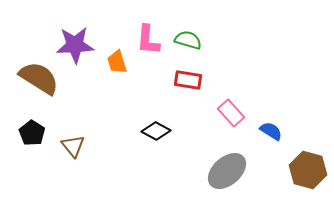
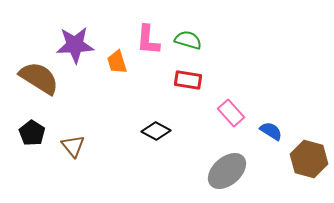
brown hexagon: moved 1 px right, 11 px up
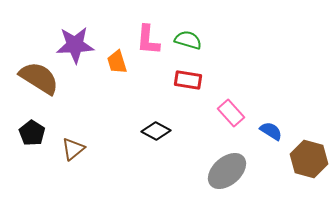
brown triangle: moved 3 px down; rotated 30 degrees clockwise
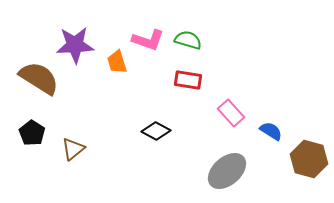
pink L-shape: rotated 76 degrees counterclockwise
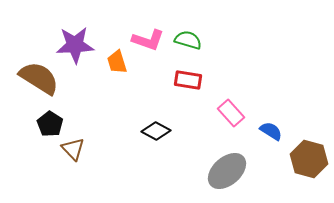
black pentagon: moved 18 px right, 9 px up
brown triangle: rotated 35 degrees counterclockwise
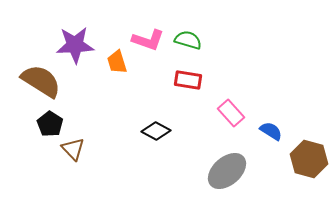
brown semicircle: moved 2 px right, 3 px down
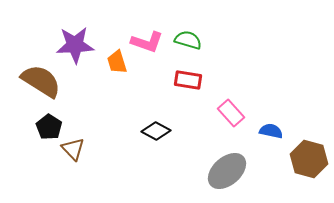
pink L-shape: moved 1 px left, 2 px down
black pentagon: moved 1 px left, 3 px down
blue semicircle: rotated 20 degrees counterclockwise
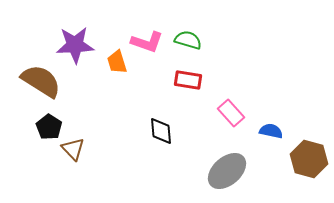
black diamond: moved 5 px right; rotated 56 degrees clockwise
